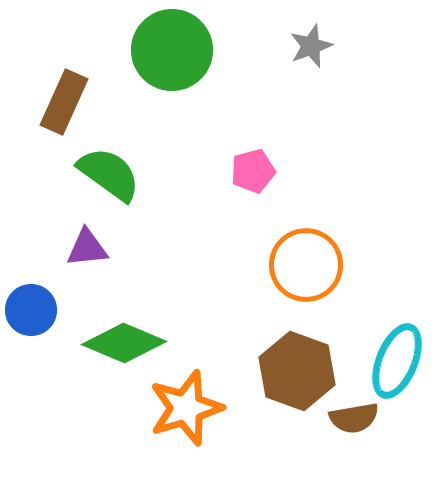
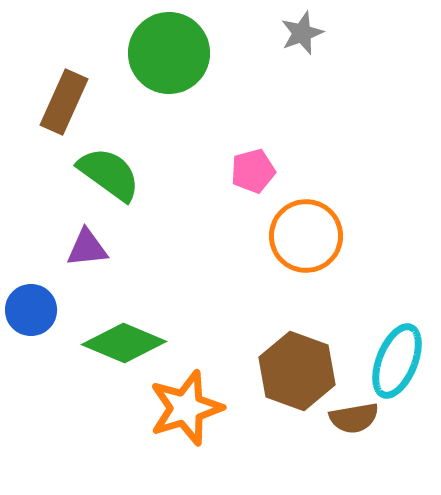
gray star: moved 9 px left, 13 px up
green circle: moved 3 px left, 3 px down
orange circle: moved 29 px up
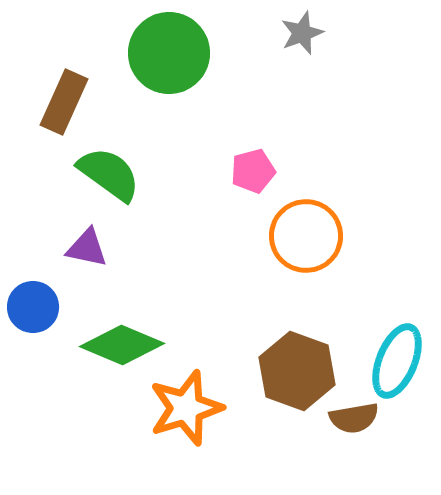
purple triangle: rotated 18 degrees clockwise
blue circle: moved 2 px right, 3 px up
green diamond: moved 2 px left, 2 px down
